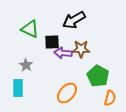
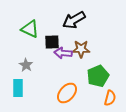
green pentagon: rotated 20 degrees clockwise
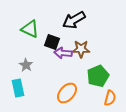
black square: rotated 21 degrees clockwise
cyan rectangle: rotated 12 degrees counterclockwise
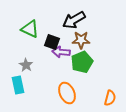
brown star: moved 9 px up
purple arrow: moved 2 px left, 1 px up
green pentagon: moved 16 px left, 14 px up
cyan rectangle: moved 3 px up
orange ellipse: rotated 65 degrees counterclockwise
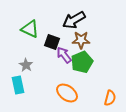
purple arrow: moved 3 px right, 3 px down; rotated 48 degrees clockwise
orange ellipse: rotated 30 degrees counterclockwise
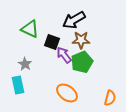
gray star: moved 1 px left, 1 px up
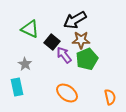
black arrow: moved 1 px right
black square: rotated 21 degrees clockwise
green pentagon: moved 5 px right, 3 px up
cyan rectangle: moved 1 px left, 2 px down
orange semicircle: moved 1 px up; rotated 28 degrees counterclockwise
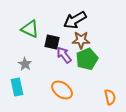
black square: rotated 28 degrees counterclockwise
orange ellipse: moved 5 px left, 3 px up
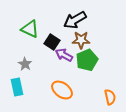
black square: rotated 21 degrees clockwise
purple arrow: rotated 24 degrees counterclockwise
green pentagon: moved 1 px down
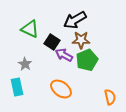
orange ellipse: moved 1 px left, 1 px up
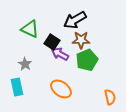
purple arrow: moved 4 px left, 1 px up
